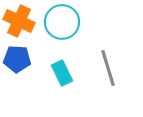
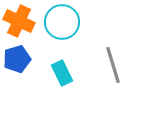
blue pentagon: rotated 20 degrees counterclockwise
gray line: moved 5 px right, 3 px up
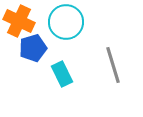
cyan circle: moved 4 px right
blue pentagon: moved 16 px right, 11 px up
cyan rectangle: moved 1 px down
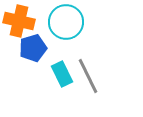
orange cross: rotated 12 degrees counterclockwise
gray line: moved 25 px left, 11 px down; rotated 9 degrees counterclockwise
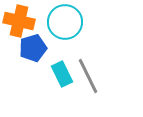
cyan circle: moved 1 px left
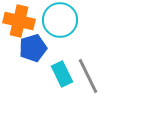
cyan circle: moved 5 px left, 2 px up
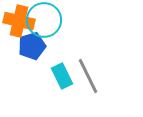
cyan circle: moved 16 px left
blue pentagon: moved 1 px left, 2 px up
cyan rectangle: moved 2 px down
